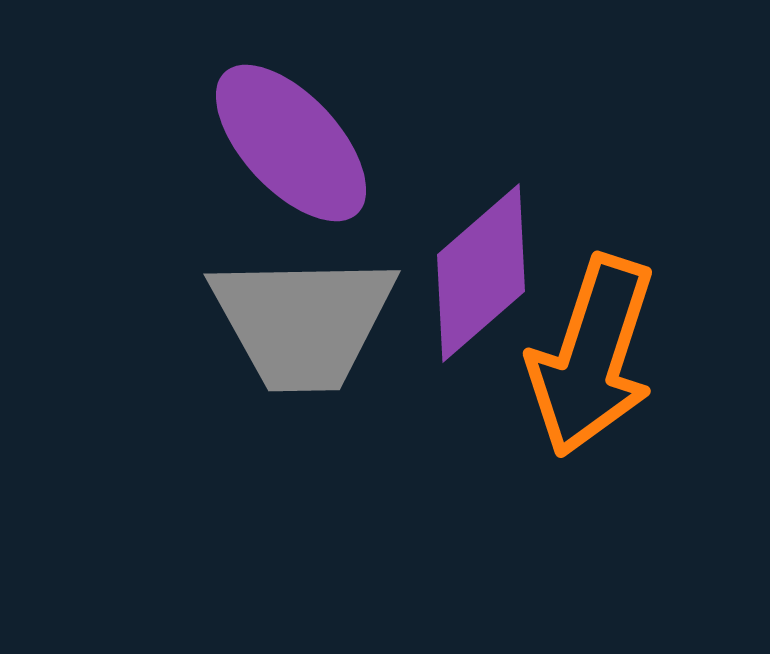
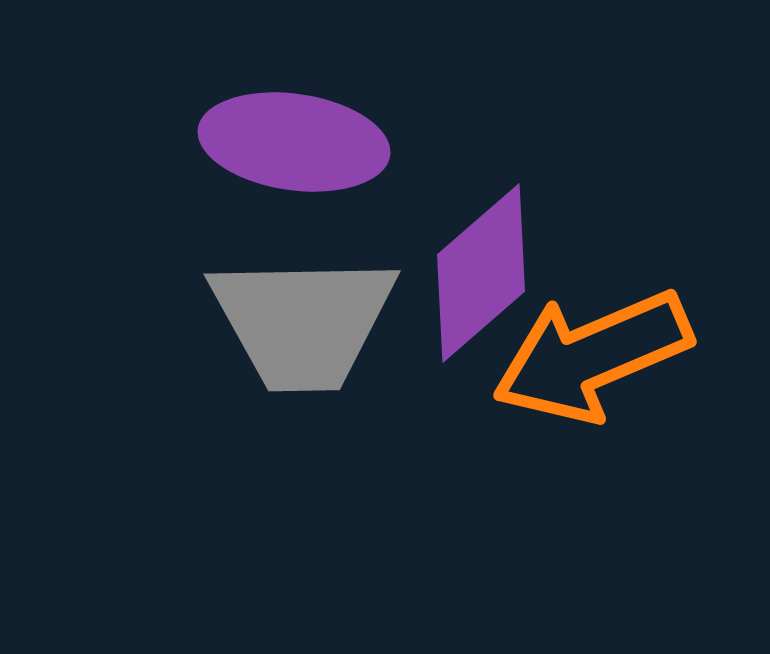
purple ellipse: moved 3 px right, 1 px up; rotated 39 degrees counterclockwise
orange arrow: rotated 49 degrees clockwise
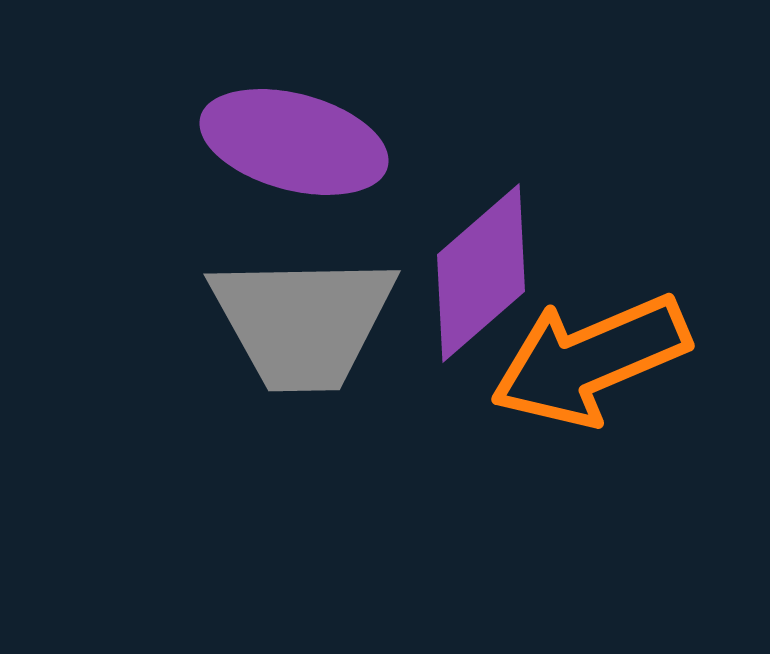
purple ellipse: rotated 7 degrees clockwise
orange arrow: moved 2 px left, 4 px down
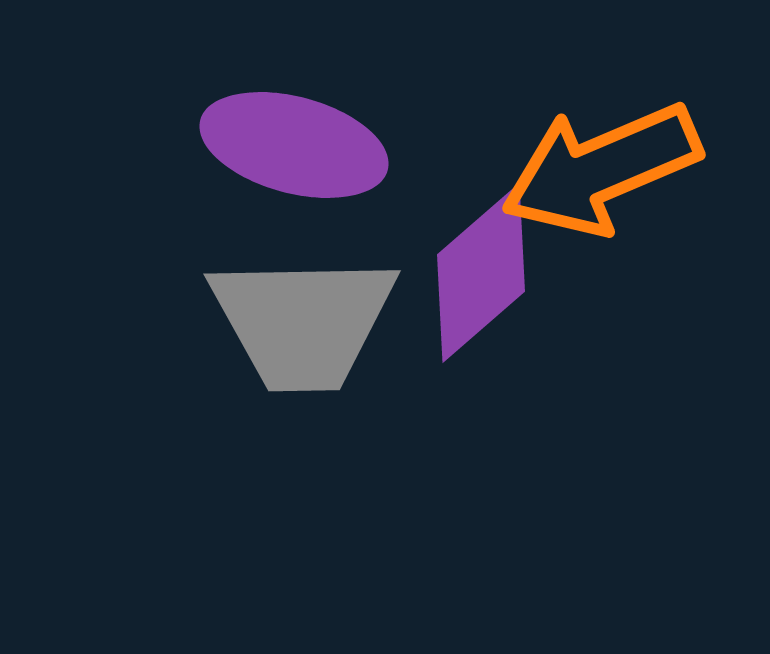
purple ellipse: moved 3 px down
orange arrow: moved 11 px right, 191 px up
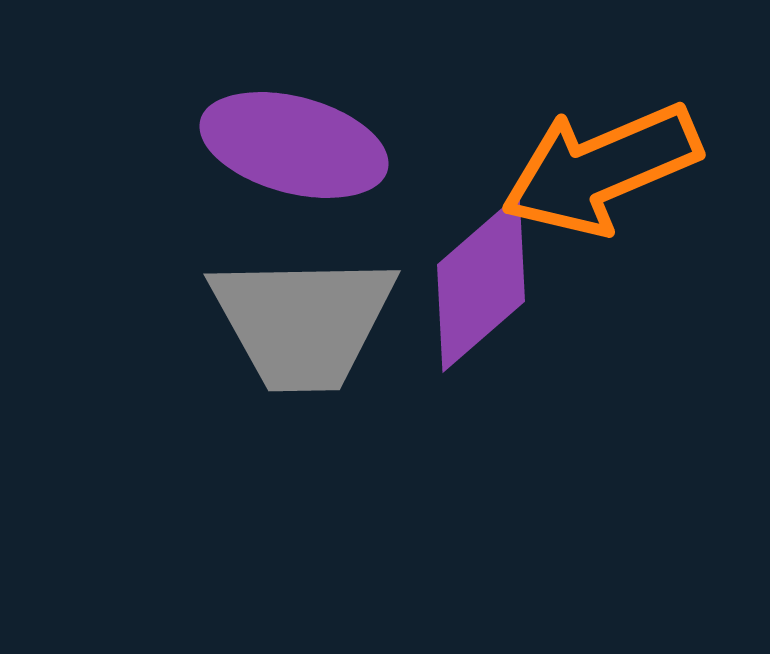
purple diamond: moved 10 px down
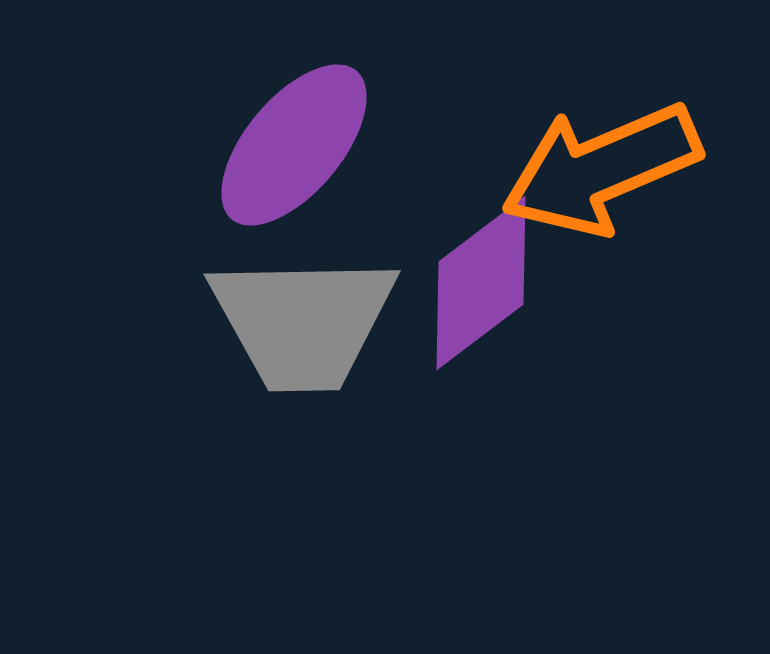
purple ellipse: rotated 65 degrees counterclockwise
purple diamond: rotated 4 degrees clockwise
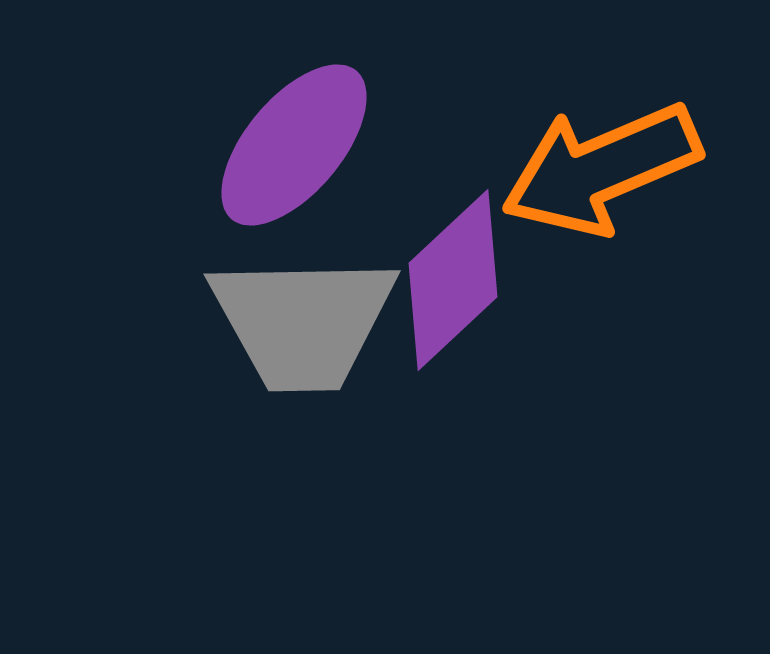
purple diamond: moved 28 px left, 3 px up; rotated 6 degrees counterclockwise
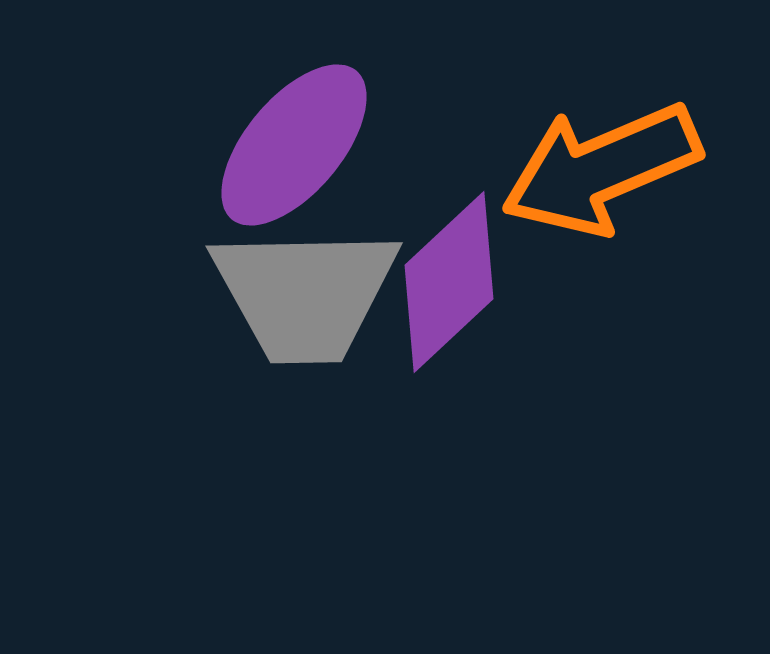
purple diamond: moved 4 px left, 2 px down
gray trapezoid: moved 2 px right, 28 px up
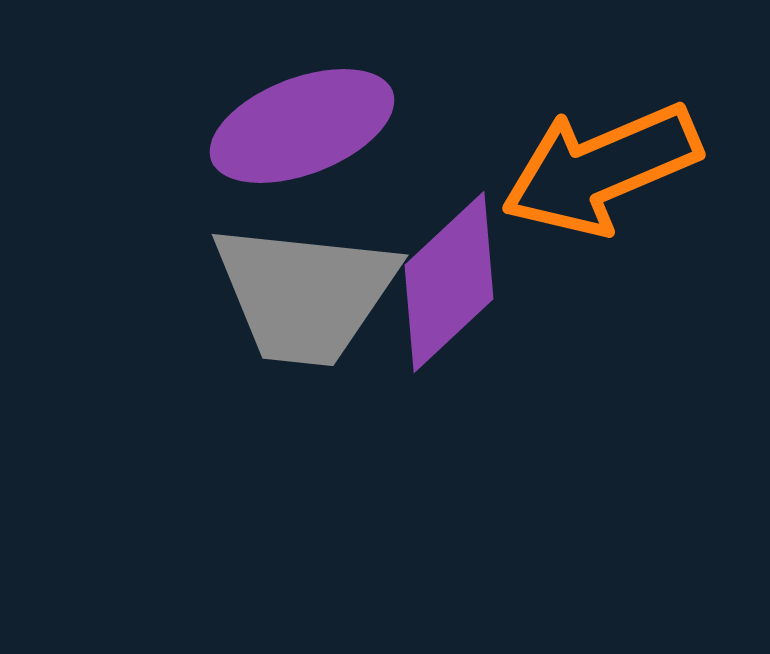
purple ellipse: moved 8 px right, 19 px up; rotated 29 degrees clockwise
gray trapezoid: rotated 7 degrees clockwise
